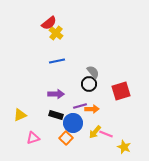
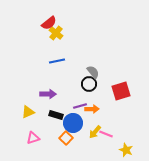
purple arrow: moved 8 px left
yellow triangle: moved 8 px right, 3 px up
yellow star: moved 2 px right, 3 px down
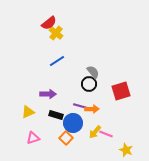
blue line: rotated 21 degrees counterclockwise
purple line: rotated 32 degrees clockwise
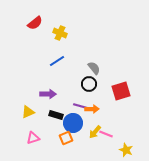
red semicircle: moved 14 px left
yellow cross: moved 4 px right; rotated 16 degrees counterclockwise
gray semicircle: moved 1 px right, 4 px up
orange square: rotated 24 degrees clockwise
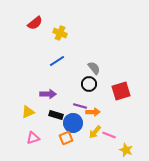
orange arrow: moved 1 px right, 3 px down
pink line: moved 3 px right, 1 px down
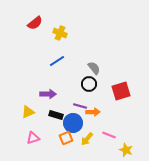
yellow arrow: moved 8 px left, 7 px down
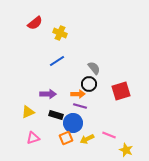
orange arrow: moved 15 px left, 18 px up
yellow arrow: rotated 24 degrees clockwise
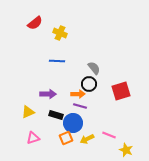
blue line: rotated 35 degrees clockwise
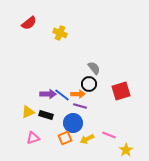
red semicircle: moved 6 px left
blue line: moved 5 px right, 34 px down; rotated 35 degrees clockwise
black rectangle: moved 10 px left
orange square: moved 1 px left
yellow star: rotated 16 degrees clockwise
